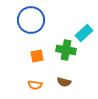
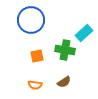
green cross: moved 1 px left
brown semicircle: rotated 48 degrees counterclockwise
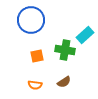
cyan rectangle: moved 1 px right, 2 px down
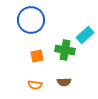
brown semicircle: rotated 32 degrees clockwise
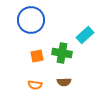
green cross: moved 3 px left, 3 px down
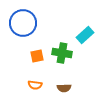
blue circle: moved 8 px left, 3 px down
brown semicircle: moved 6 px down
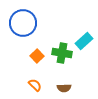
cyan rectangle: moved 1 px left, 6 px down
orange square: rotated 32 degrees counterclockwise
orange semicircle: rotated 144 degrees counterclockwise
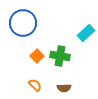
cyan rectangle: moved 2 px right, 8 px up
green cross: moved 2 px left, 3 px down
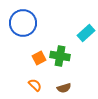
orange square: moved 2 px right, 2 px down; rotated 16 degrees clockwise
brown semicircle: rotated 16 degrees counterclockwise
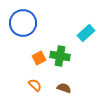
brown semicircle: rotated 144 degrees counterclockwise
